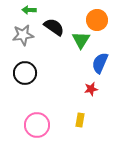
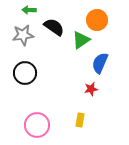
green triangle: rotated 24 degrees clockwise
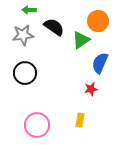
orange circle: moved 1 px right, 1 px down
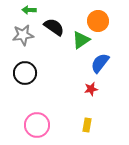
blue semicircle: rotated 15 degrees clockwise
yellow rectangle: moved 7 px right, 5 px down
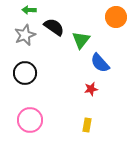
orange circle: moved 18 px right, 4 px up
gray star: moved 2 px right; rotated 15 degrees counterclockwise
green triangle: rotated 18 degrees counterclockwise
blue semicircle: rotated 80 degrees counterclockwise
pink circle: moved 7 px left, 5 px up
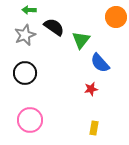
yellow rectangle: moved 7 px right, 3 px down
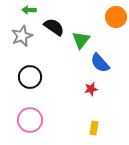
gray star: moved 3 px left, 1 px down
black circle: moved 5 px right, 4 px down
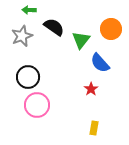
orange circle: moved 5 px left, 12 px down
black circle: moved 2 px left
red star: rotated 24 degrees counterclockwise
pink circle: moved 7 px right, 15 px up
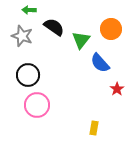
gray star: rotated 30 degrees counterclockwise
black circle: moved 2 px up
red star: moved 26 px right
